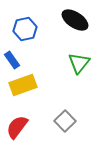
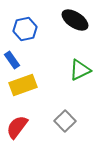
green triangle: moved 1 px right, 7 px down; rotated 25 degrees clockwise
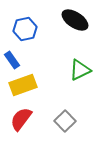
red semicircle: moved 4 px right, 8 px up
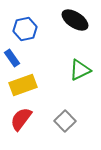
blue rectangle: moved 2 px up
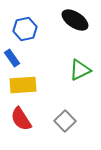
yellow rectangle: rotated 16 degrees clockwise
red semicircle: rotated 70 degrees counterclockwise
